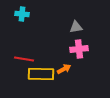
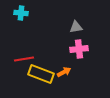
cyan cross: moved 1 px left, 1 px up
red line: rotated 18 degrees counterclockwise
orange arrow: moved 3 px down
yellow rectangle: rotated 20 degrees clockwise
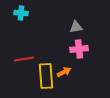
yellow rectangle: moved 5 px right, 2 px down; rotated 65 degrees clockwise
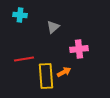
cyan cross: moved 1 px left, 2 px down
gray triangle: moved 23 px left; rotated 32 degrees counterclockwise
